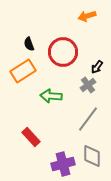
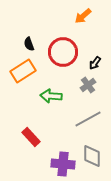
orange arrow: moved 4 px left; rotated 24 degrees counterclockwise
black arrow: moved 2 px left, 4 px up
gray line: rotated 24 degrees clockwise
purple cross: rotated 20 degrees clockwise
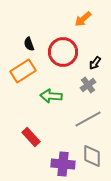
orange arrow: moved 3 px down
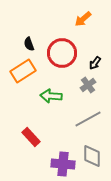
red circle: moved 1 px left, 1 px down
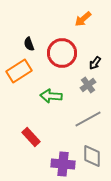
orange rectangle: moved 4 px left
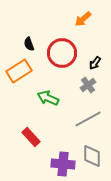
green arrow: moved 3 px left, 2 px down; rotated 20 degrees clockwise
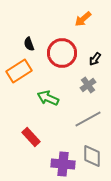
black arrow: moved 4 px up
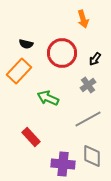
orange arrow: rotated 66 degrees counterclockwise
black semicircle: moved 3 px left; rotated 56 degrees counterclockwise
orange rectangle: rotated 15 degrees counterclockwise
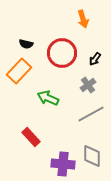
gray line: moved 3 px right, 5 px up
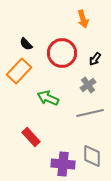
black semicircle: rotated 32 degrees clockwise
gray line: moved 1 px left, 1 px up; rotated 16 degrees clockwise
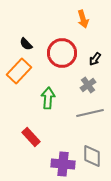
green arrow: rotated 70 degrees clockwise
